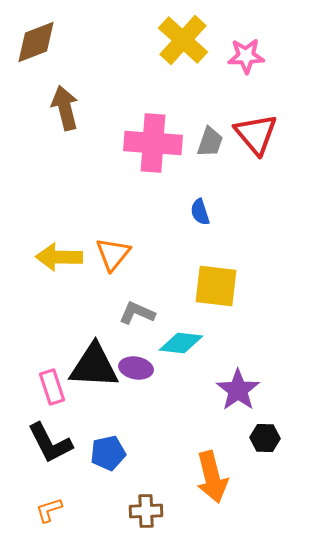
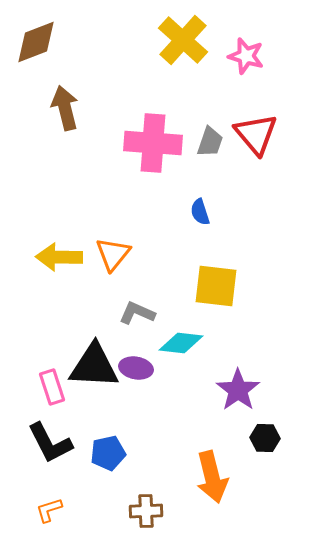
pink star: rotated 18 degrees clockwise
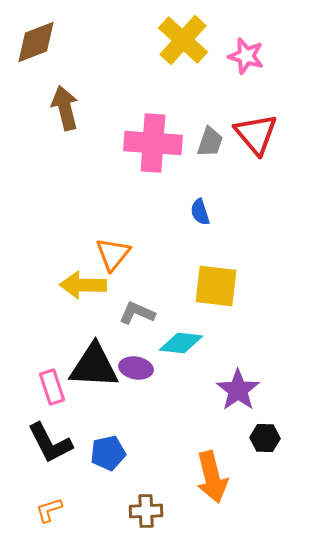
yellow arrow: moved 24 px right, 28 px down
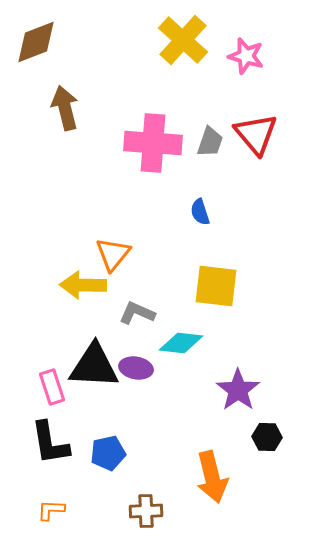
black hexagon: moved 2 px right, 1 px up
black L-shape: rotated 18 degrees clockwise
orange L-shape: moved 2 px right; rotated 20 degrees clockwise
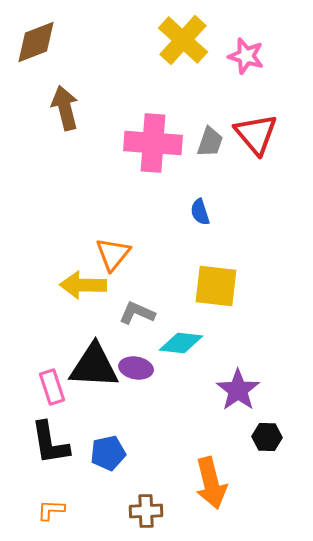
orange arrow: moved 1 px left, 6 px down
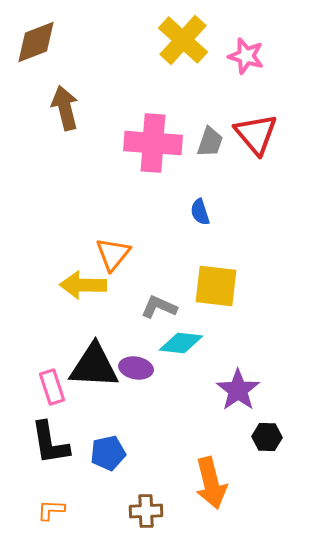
gray L-shape: moved 22 px right, 6 px up
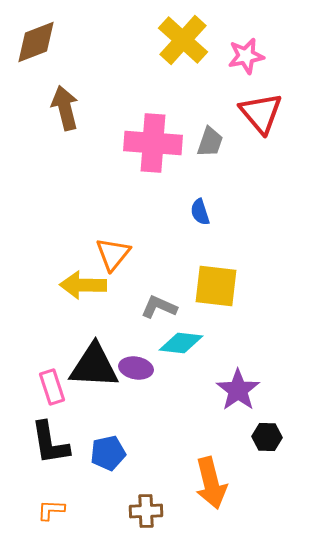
pink star: rotated 27 degrees counterclockwise
red triangle: moved 5 px right, 21 px up
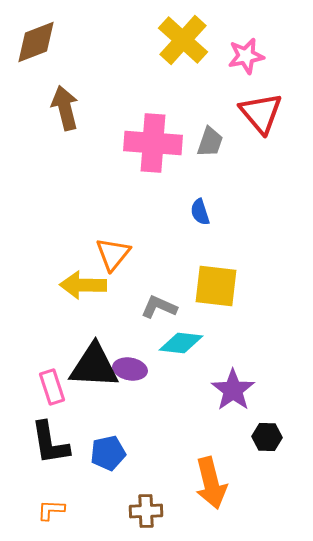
purple ellipse: moved 6 px left, 1 px down
purple star: moved 5 px left
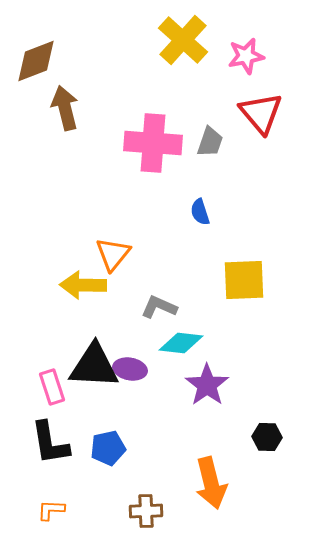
brown diamond: moved 19 px down
yellow square: moved 28 px right, 6 px up; rotated 9 degrees counterclockwise
purple star: moved 26 px left, 5 px up
blue pentagon: moved 5 px up
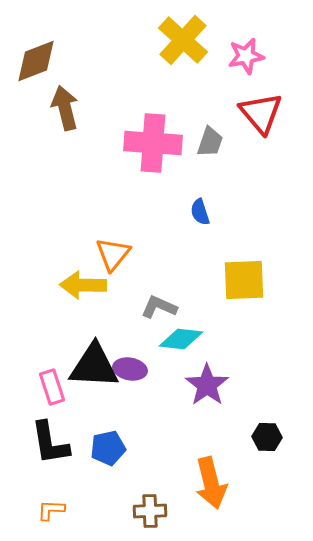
cyan diamond: moved 4 px up
brown cross: moved 4 px right
